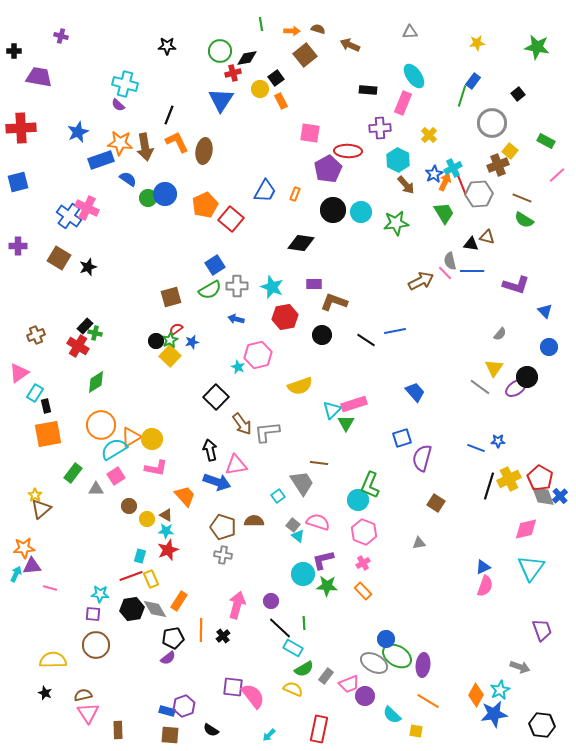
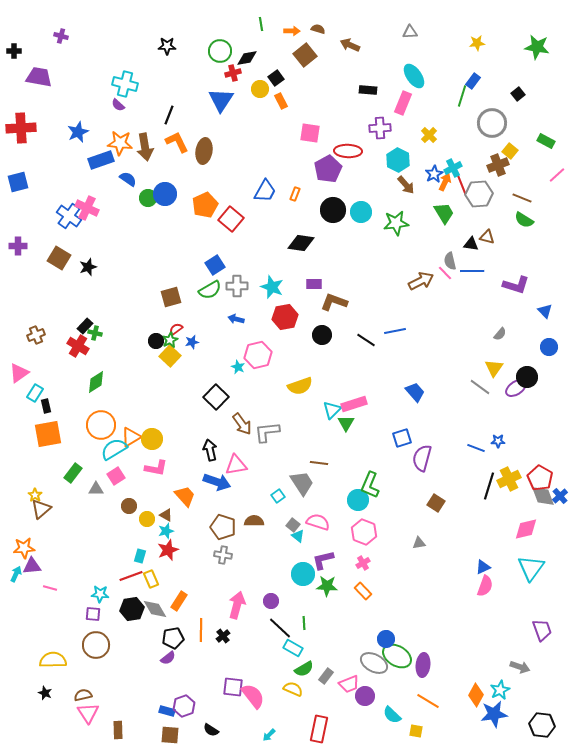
cyan star at (166, 531): rotated 21 degrees counterclockwise
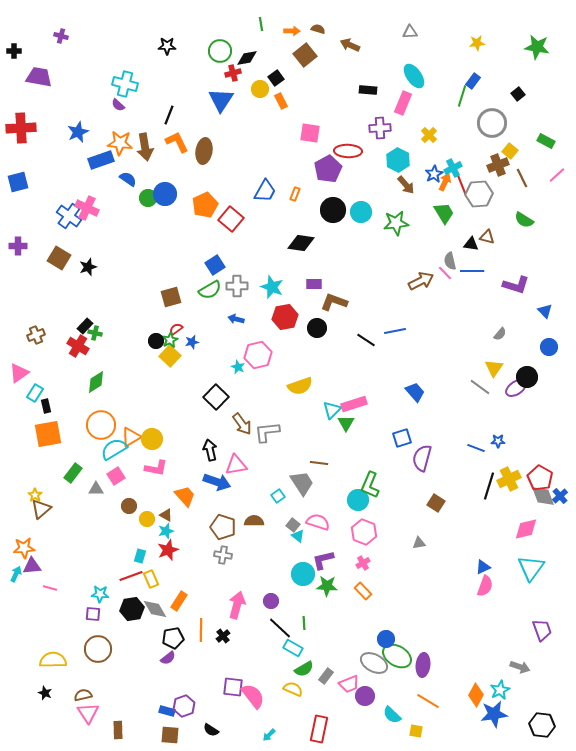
brown line at (522, 198): moved 20 px up; rotated 42 degrees clockwise
black circle at (322, 335): moved 5 px left, 7 px up
brown circle at (96, 645): moved 2 px right, 4 px down
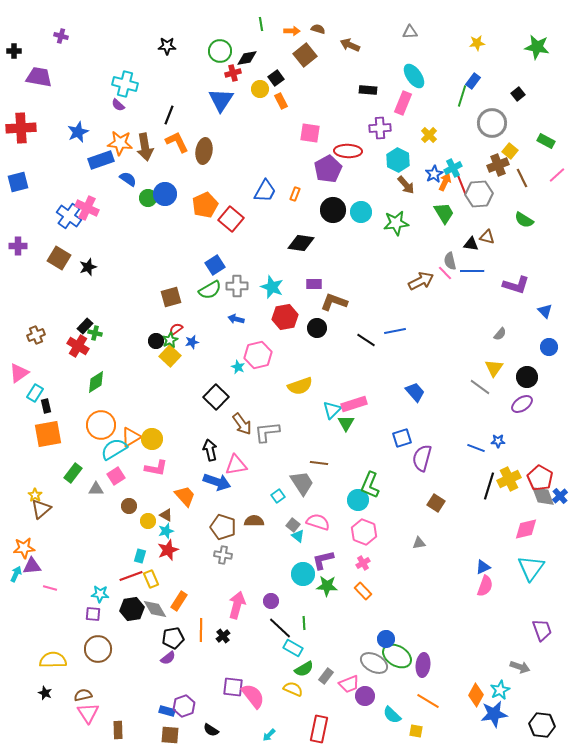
purple ellipse at (516, 388): moved 6 px right, 16 px down
yellow circle at (147, 519): moved 1 px right, 2 px down
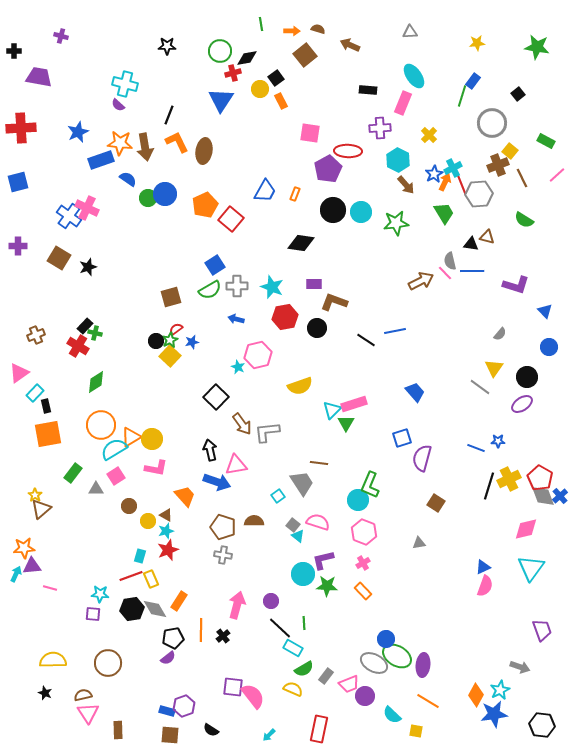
cyan rectangle at (35, 393): rotated 12 degrees clockwise
brown circle at (98, 649): moved 10 px right, 14 px down
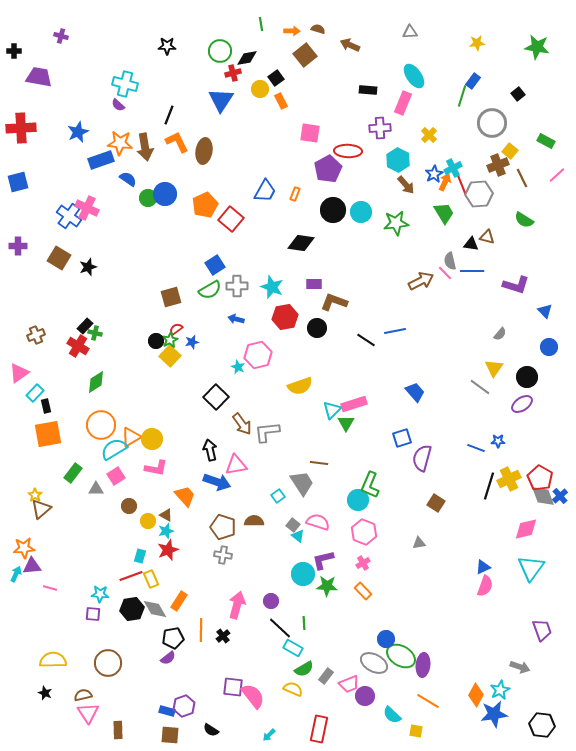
green ellipse at (397, 656): moved 4 px right
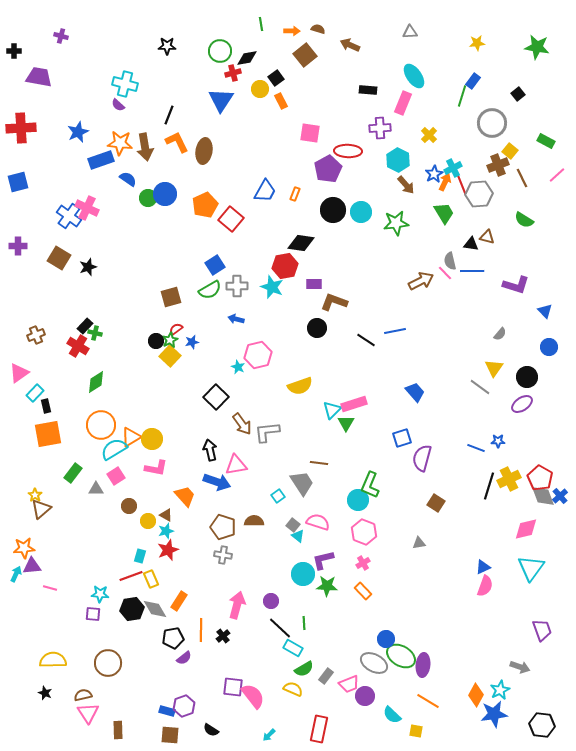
red hexagon at (285, 317): moved 51 px up
purple semicircle at (168, 658): moved 16 px right
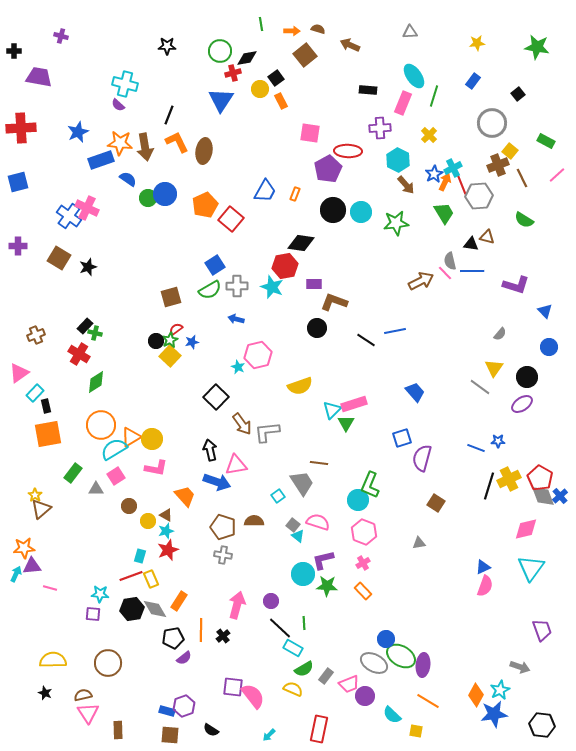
green line at (462, 96): moved 28 px left
gray hexagon at (479, 194): moved 2 px down
red cross at (78, 346): moved 1 px right, 8 px down
